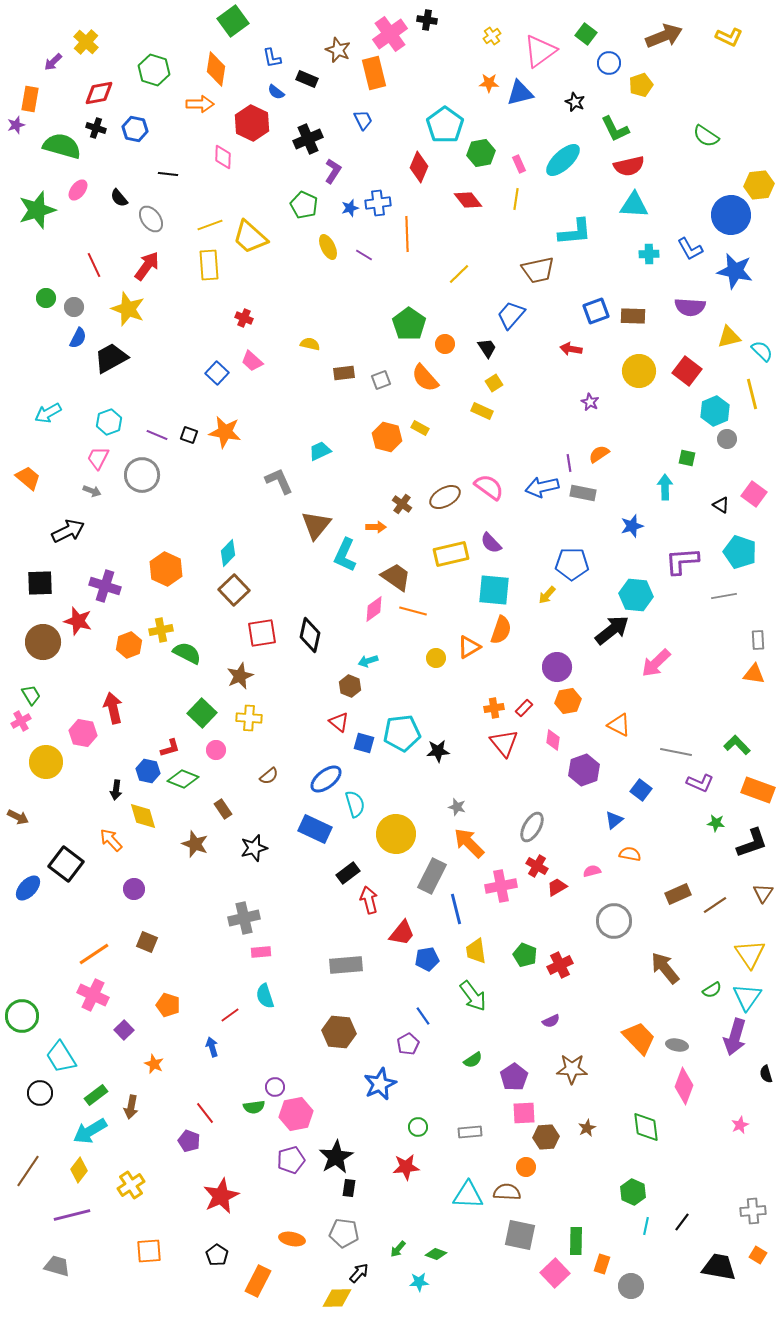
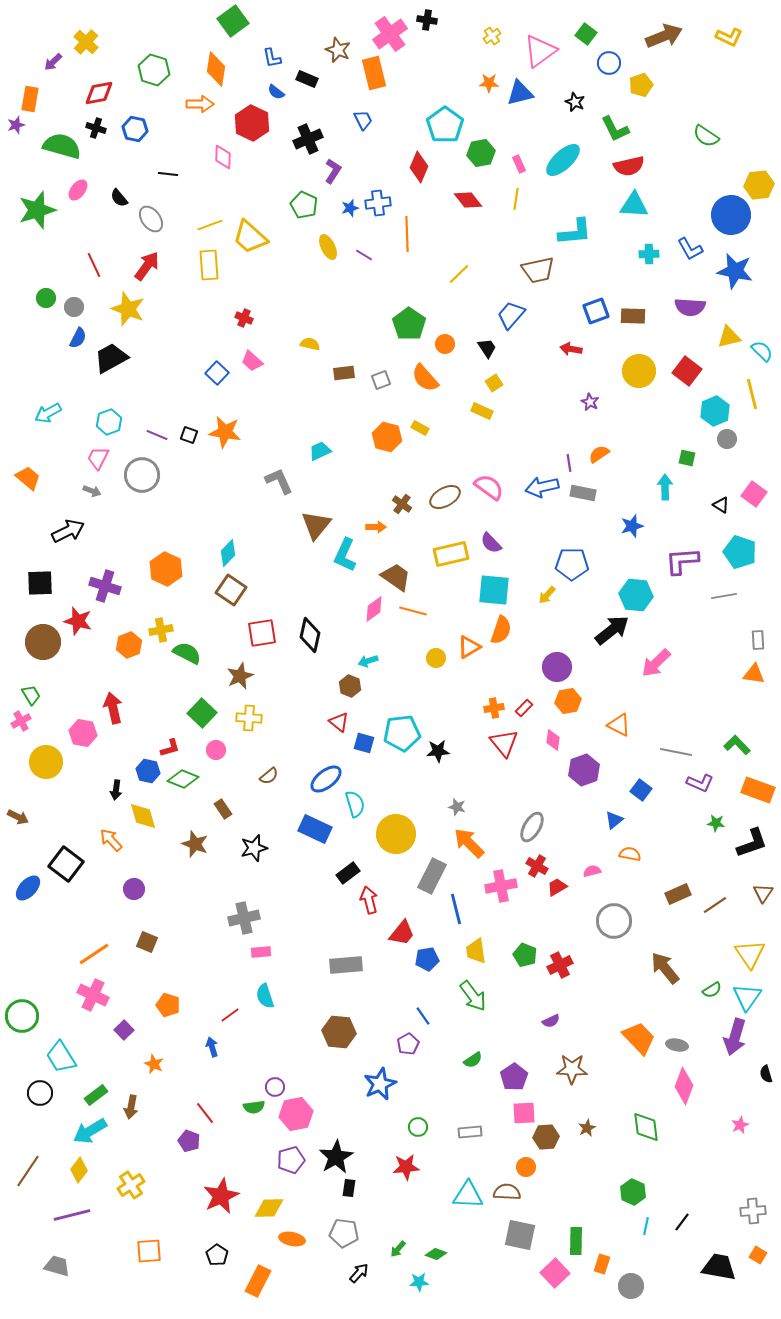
brown square at (234, 590): moved 3 px left; rotated 12 degrees counterclockwise
yellow diamond at (337, 1298): moved 68 px left, 90 px up
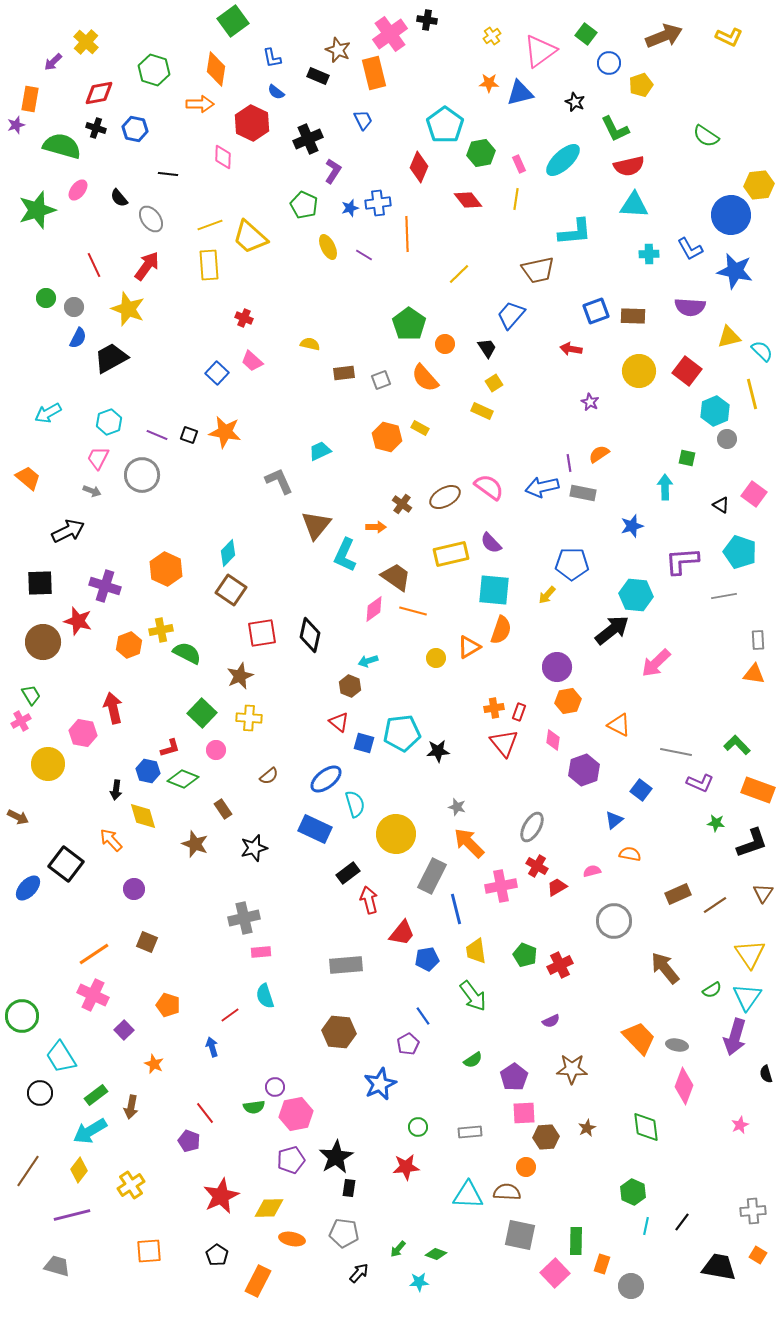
black rectangle at (307, 79): moved 11 px right, 3 px up
red rectangle at (524, 708): moved 5 px left, 4 px down; rotated 24 degrees counterclockwise
yellow circle at (46, 762): moved 2 px right, 2 px down
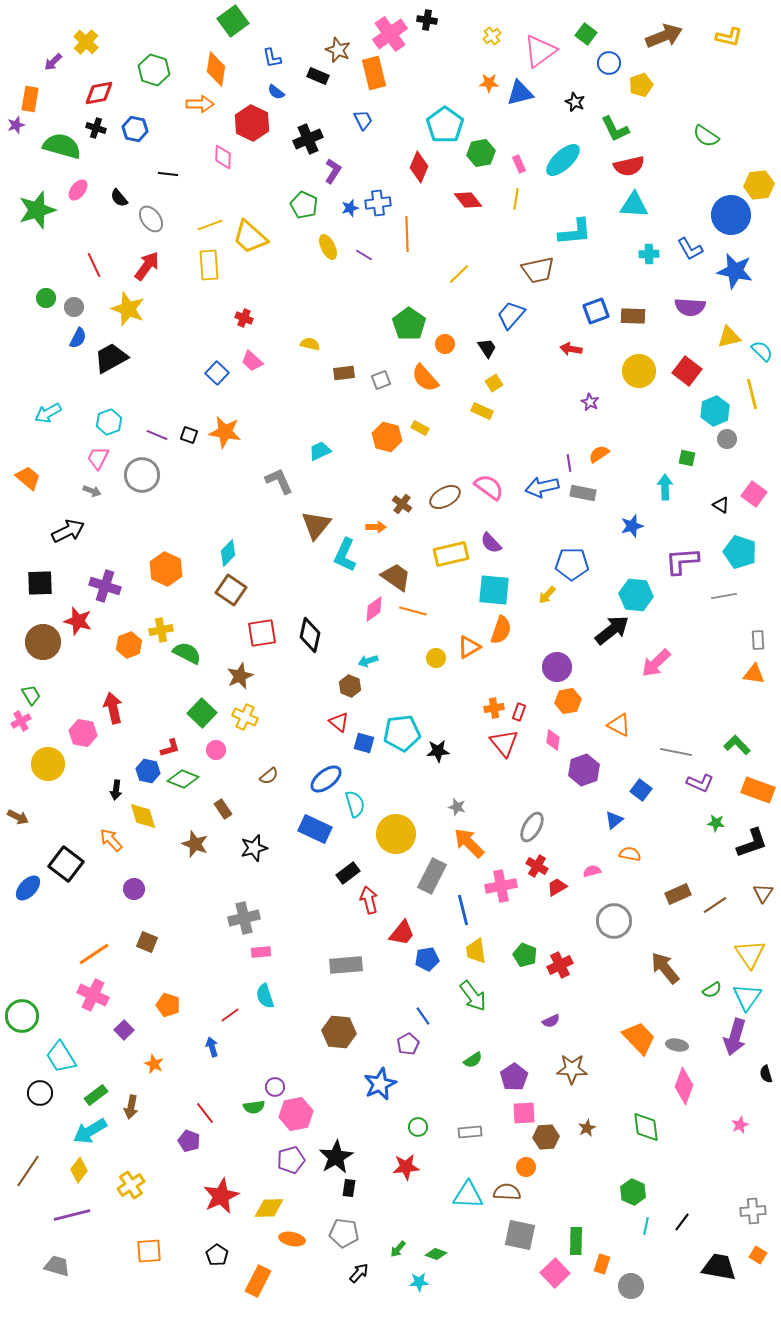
yellow L-shape at (729, 37): rotated 12 degrees counterclockwise
yellow cross at (249, 718): moved 4 px left, 1 px up; rotated 20 degrees clockwise
blue line at (456, 909): moved 7 px right, 1 px down
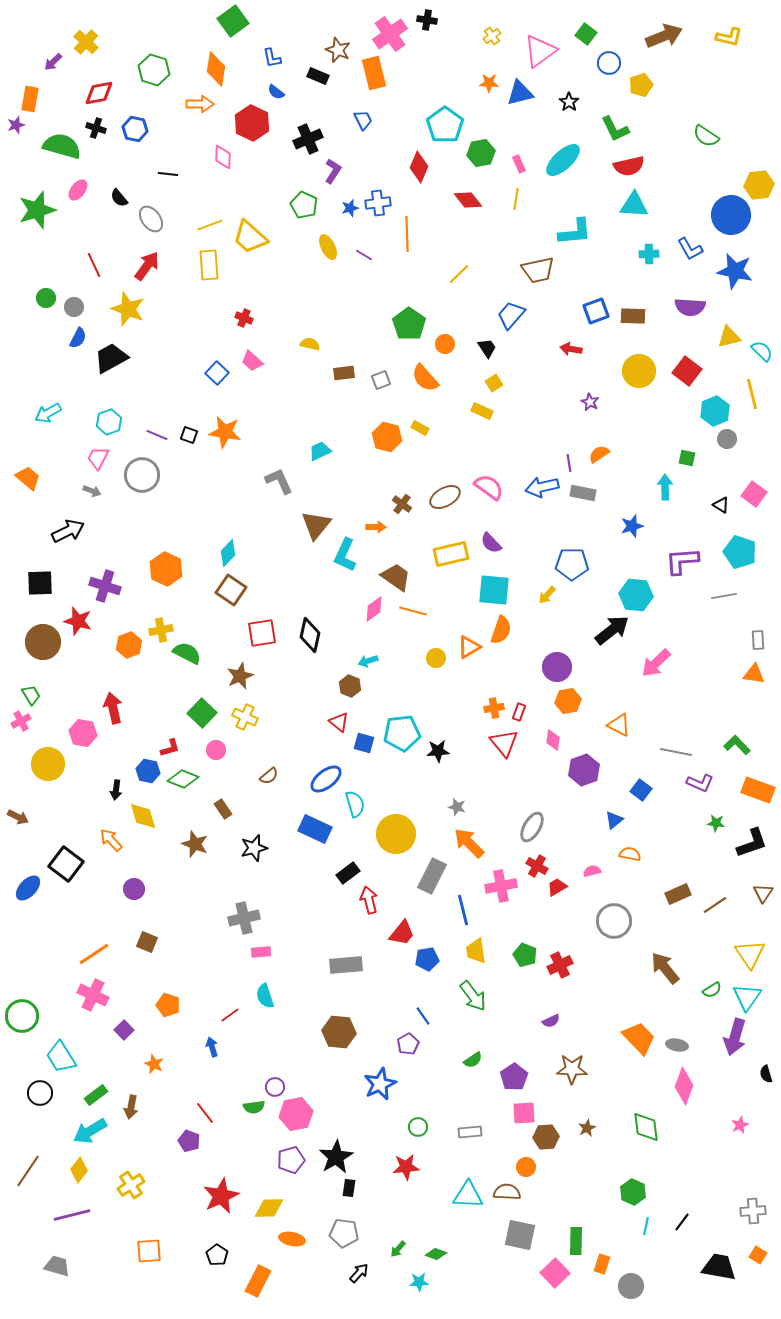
black star at (575, 102): moved 6 px left; rotated 12 degrees clockwise
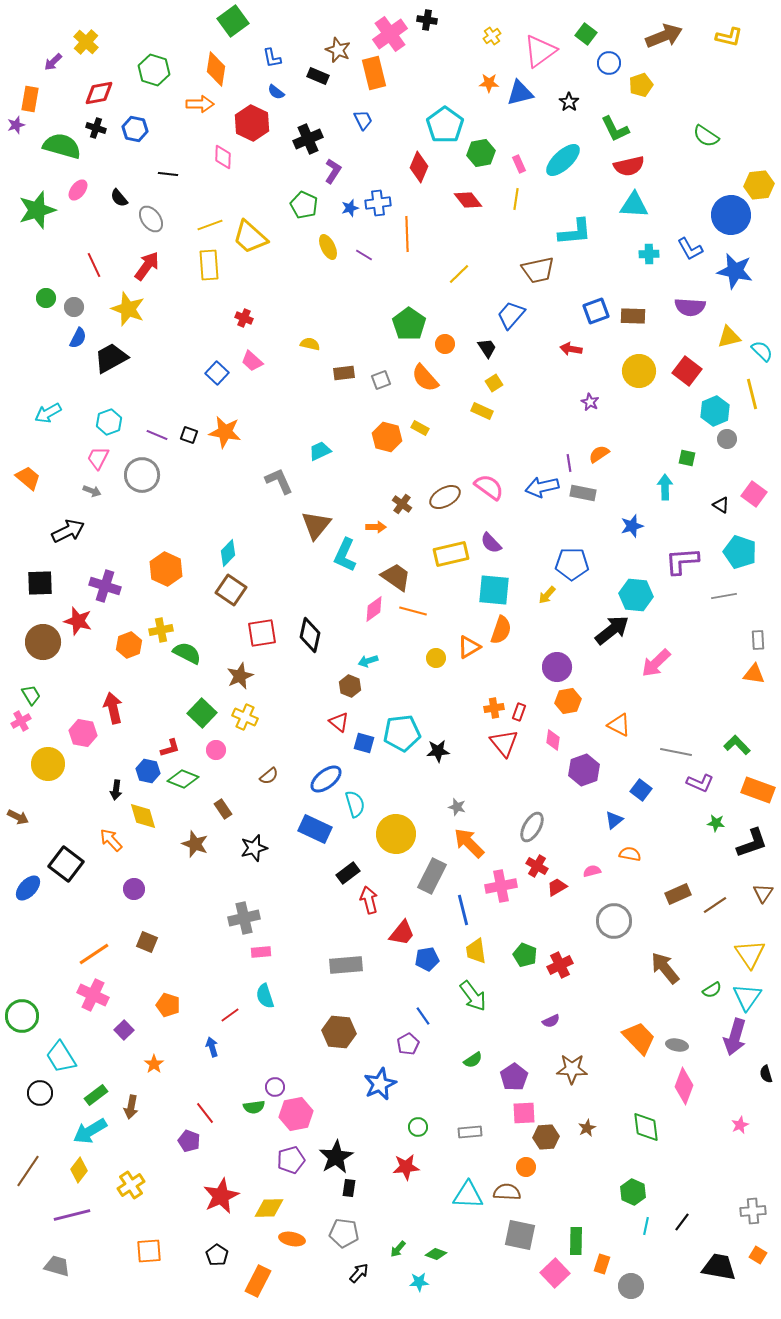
orange star at (154, 1064): rotated 12 degrees clockwise
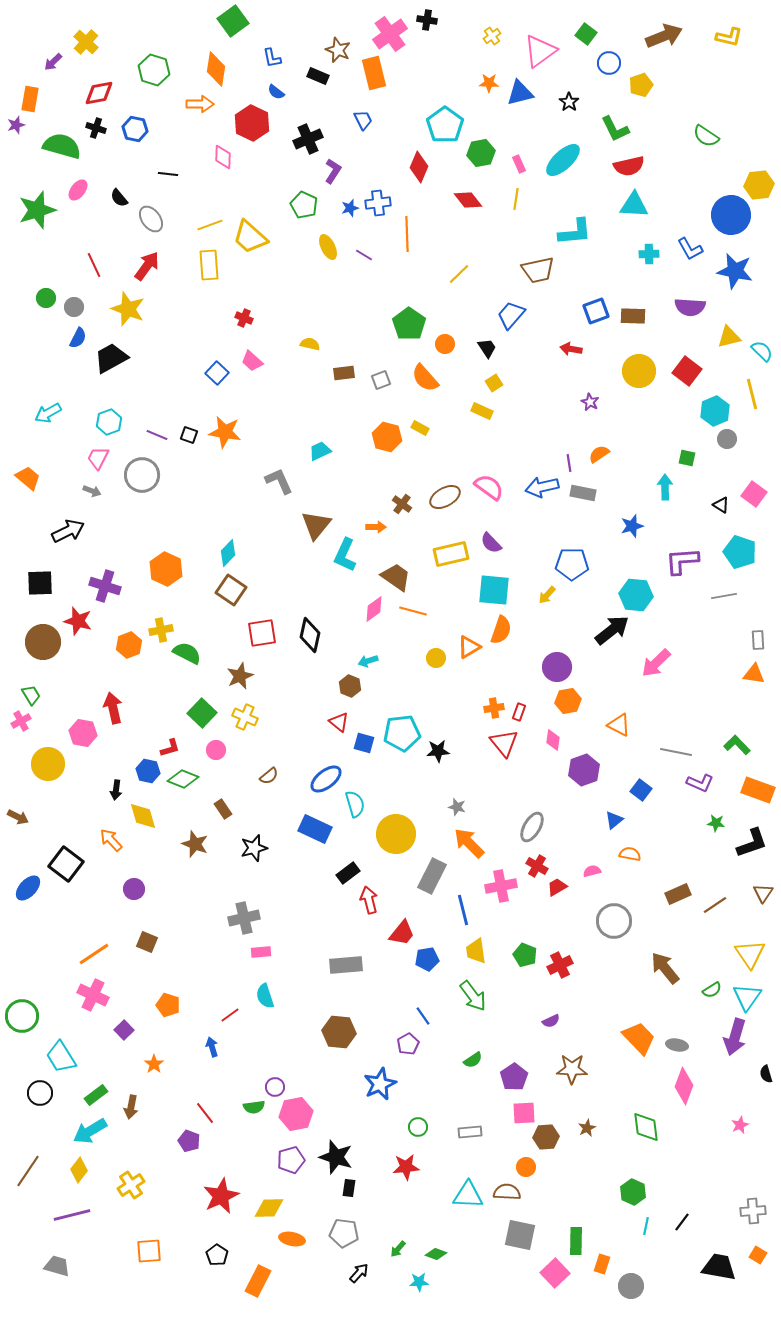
black star at (336, 1157): rotated 24 degrees counterclockwise
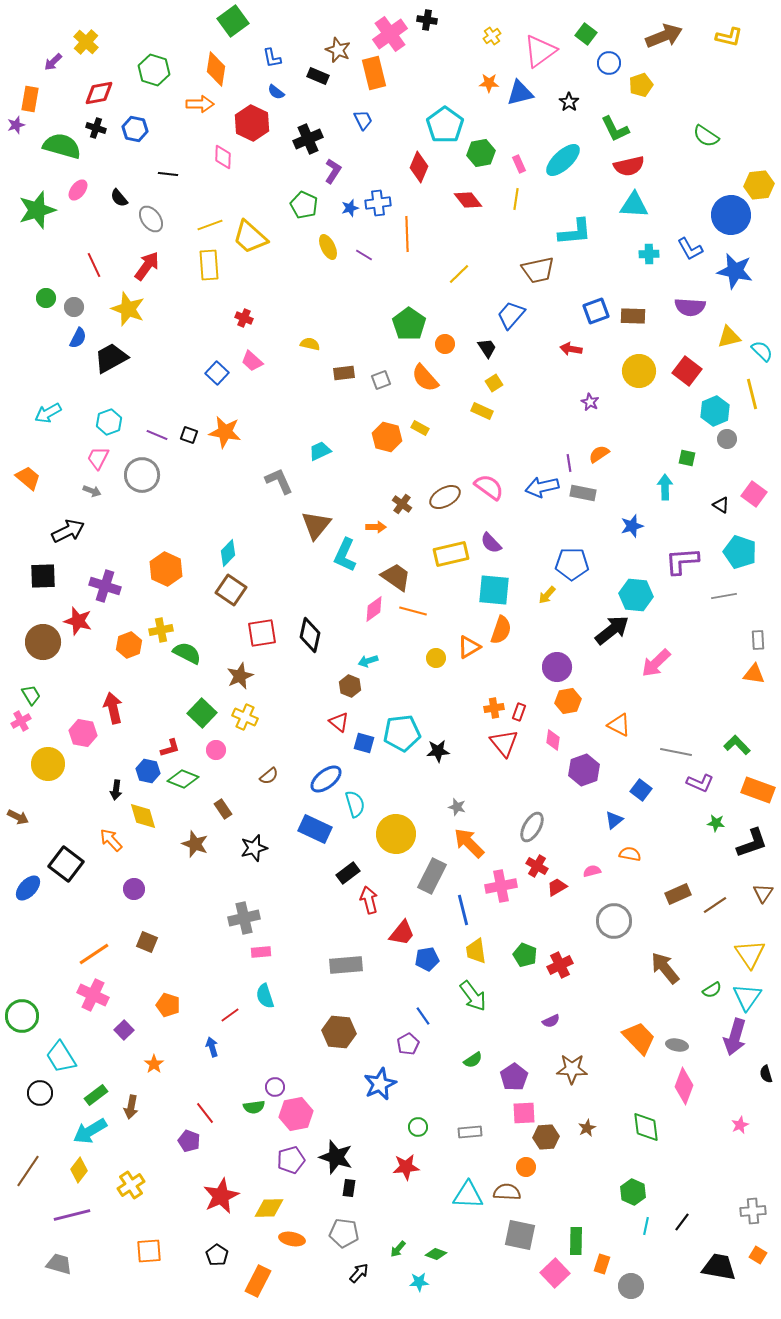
black square at (40, 583): moved 3 px right, 7 px up
gray trapezoid at (57, 1266): moved 2 px right, 2 px up
